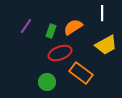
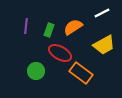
white line: rotated 63 degrees clockwise
purple line: rotated 28 degrees counterclockwise
green rectangle: moved 2 px left, 1 px up
yellow trapezoid: moved 2 px left
red ellipse: rotated 50 degrees clockwise
green circle: moved 11 px left, 11 px up
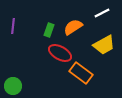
purple line: moved 13 px left
green circle: moved 23 px left, 15 px down
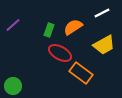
purple line: moved 1 px up; rotated 42 degrees clockwise
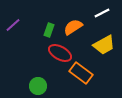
green circle: moved 25 px right
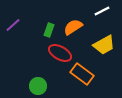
white line: moved 2 px up
orange rectangle: moved 1 px right, 1 px down
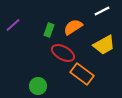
red ellipse: moved 3 px right
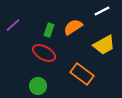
red ellipse: moved 19 px left
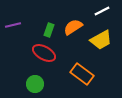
purple line: rotated 28 degrees clockwise
yellow trapezoid: moved 3 px left, 5 px up
green circle: moved 3 px left, 2 px up
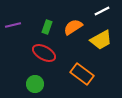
green rectangle: moved 2 px left, 3 px up
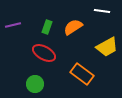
white line: rotated 35 degrees clockwise
yellow trapezoid: moved 6 px right, 7 px down
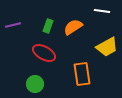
green rectangle: moved 1 px right, 1 px up
orange rectangle: rotated 45 degrees clockwise
